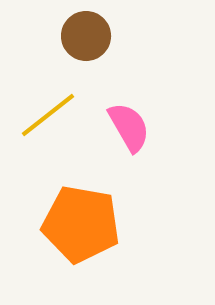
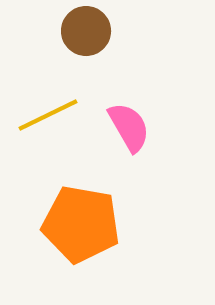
brown circle: moved 5 px up
yellow line: rotated 12 degrees clockwise
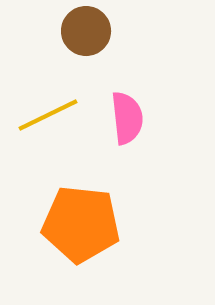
pink semicircle: moved 2 px left, 9 px up; rotated 24 degrees clockwise
orange pentagon: rotated 4 degrees counterclockwise
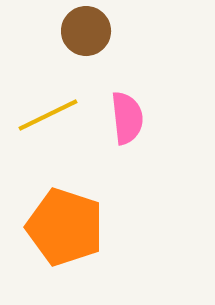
orange pentagon: moved 16 px left, 3 px down; rotated 12 degrees clockwise
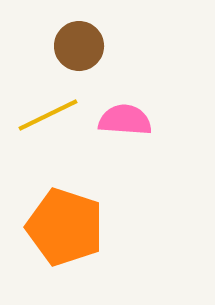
brown circle: moved 7 px left, 15 px down
pink semicircle: moved 2 px left, 2 px down; rotated 80 degrees counterclockwise
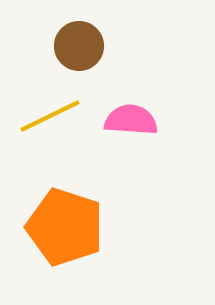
yellow line: moved 2 px right, 1 px down
pink semicircle: moved 6 px right
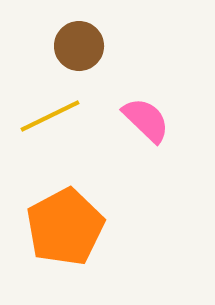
pink semicircle: moved 15 px right; rotated 40 degrees clockwise
orange pentagon: rotated 26 degrees clockwise
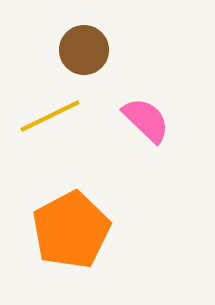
brown circle: moved 5 px right, 4 px down
orange pentagon: moved 6 px right, 3 px down
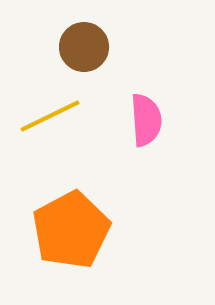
brown circle: moved 3 px up
pink semicircle: rotated 42 degrees clockwise
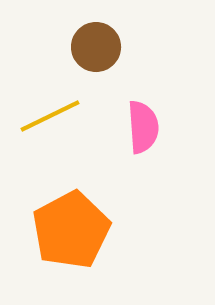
brown circle: moved 12 px right
pink semicircle: moved 3 px left, 7 px down
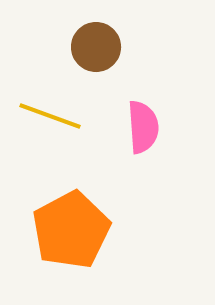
yellow line: rotated 46 degrees clockwise
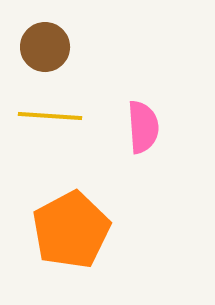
brown circle: moved 51 px left
yellow line: rotated 16 degrees counterclockwise
